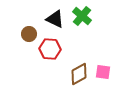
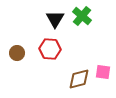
black triangle: rotated 36 degrees clockwise
brown circle: moved 12 px left, 19 px down
brown diamond: moved 5 px down; rotated 15 degrees clockwise
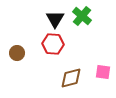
red hexagon: moved 3 px right, 5 px up
brown diamond: moved 8 px left, 1 px up
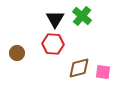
brown diamond: moved 8 px right, 10 px up
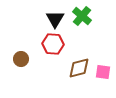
brown circle: moved 4 px right, 6 px down
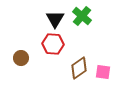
brown circle: moved 1 px up
brown diamond: rotated 20 degrees counterclockwise
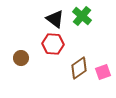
black triangle: rotated 24 degrees counterclockwise
pink square: rotated 28 degrees counterclockwise
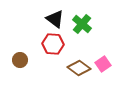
green cross: moved 8 px down
brown circle: moved 1 px left, 2 px down
brown diamond: rotated 70 degrees clockwise
pink square: moved 8 px up; rotated 14 degrees counterclockwise
